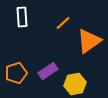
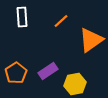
orange line: moved 2 px left, 2 px up
orange triangle: moved 2 px right, 1 px up
orange pentagon: rotated 15 degrees counterclockwise
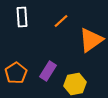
purple rectangle: rotated 24 degrees counterclockwise
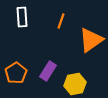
orange line: rotated 28 degrees counterclockwise
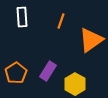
yellow hexagon: rotated 20 degrees counterclockwise
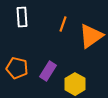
orange line: moved 2 px right, 3 px down
orange triangle: moved 4 px up
orange pentagon: moved 1 px right, 5 px up; rotated 25 degrees counterclockwise
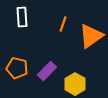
purple rectangle: moved 1 px left; rotated 12 degrees clockwise
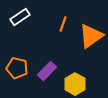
white rectangle: moved 2 px left; rotated 60 degrees clockwise
